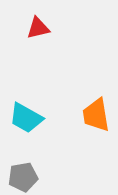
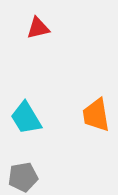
cyan trapezoid: rotated 30 degrees clockwise
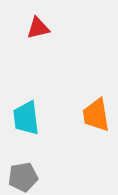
cyan trapezoid: rotated 24 degrees clockwise
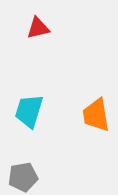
cyan trapezoid: moved 3 px right, 7 px up; rotated 24 degrees clockwise
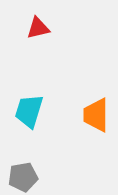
orange trapezoid: rotated 9 degrees clockwise
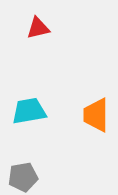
cyan trapezoid: rotated 63 degrees clockwise
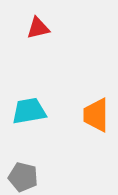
gray pentagon: rotated 24 degrees clockwise
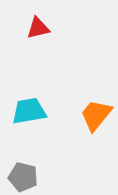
orange trapezoid: rotated 39 degrees clockwise
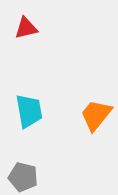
red triangle: moved 12 px left
cyan trapezoid: rotated 90 degrees clockwise
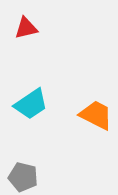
cyan trapezoid: moved 2 px right, 7 px up; rotated 66 degrees clockwise
orange trapezoid: rotated 78 degrees clockwise
